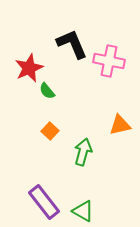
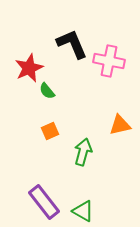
orange square: rotated 24 degrees clockwise
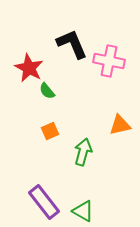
red star: rotated 20 degrees counterclockwise
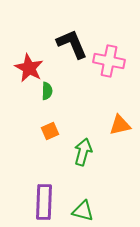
green semicircle: rotated 138 degrees counterclockwise
purple rectangle: rotated 40 degrees clockwise
green triangle: rotated 15 degrees counterclockwise
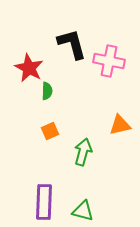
black L-shape: rotated 8 degrees clockwise
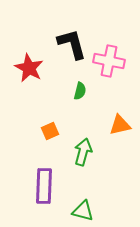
green semicircle: moved 33 px right; rotated 12 degrees clockwise
purple rectangle: moved 16 px up
